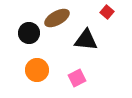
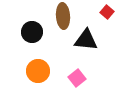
brown ellipse: moved 6 px right, 2 px up; rotated 65 degrees counterclockwise
black circle: moved 3 px right, 1 px up
orange circle: moved 1 px right, 1 px down
pink square: rotated 12 degrees counterclockwise
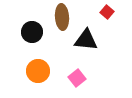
brown ellipse: moved 1 px left, 1 px down
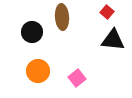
black triangle: moved 27 px right
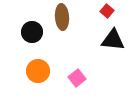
red square: moved 1 px up
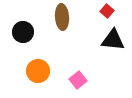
black circle: moved 9 px left
pink square: moved 1 px right, 2 px down
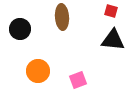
red square: moved 4 px right; rotated 24 degrees counterclockwise
black circle: moved 3 px left, 3 px up
pink square: rotated 18 degrees clockwise
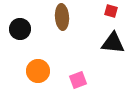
black triangle: moved 3 px down
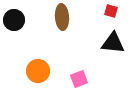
black circle: moved 6 px left, 9 px up
pink square: moved 1 px right, 1 px up
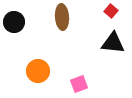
red square: rotated 24 degrees clockwise
black circle: moved 2 px down
pink square: moved 5 px down
